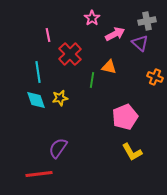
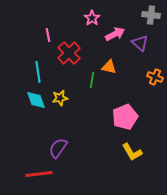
gray cross: moved 4 px right, 6 px up; rotated 18 degrees clockwise
red cross: moved 1 px left, 1 px up
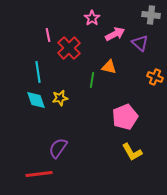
red cross: moved 5 px up
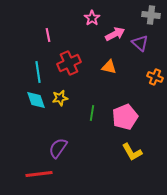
red cross: moved 15 px down; rotated 20 degrees clockwise
green line: moved 33 px down
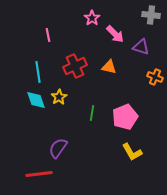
pink arrow: rotated 72 degrees clockwise
purple triangle: moved 1 px right, 4 px down; rotated 24 degrees counterclockwise
red cross: moved 6 px right, 3 px down
yellow star: moved 1 px left, 1 px up; rotated 21 degrees counterclockwise
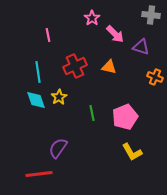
green line: rotated 21 degrees counterclockwise
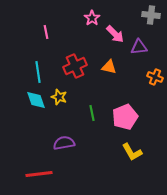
pink line: moved 2 px left, 3 px up
purple triangle: moved 2 px left; rotated 24 degrees counterclockwise
yellow star: rotated 21 degrees counterclockwise
purple semicircle: moved 6 px right, 5 px up; rotated 45 degrees clockwise
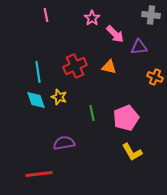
pink line: moved 17 px up
pink pentagon: moved 1 px right, 1 px down
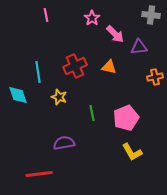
orange cross: rotated 35 degrees counterclockwise
cyan diamond: moved 18 px left, 5 px up
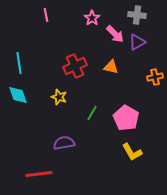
gray cross: moved 14 px left
purple triangle: moved 2 px left, 5 px up; rotated 24 degrees counterclockwise
orange triangle: moved 2 px right
cyan line: moved 19 px left, 9 px up
green line: rotated 42 degrees clockwise
pink pentagon: rotated 20 degrees counterclockwise
